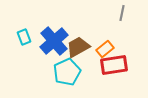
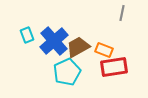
cyan rectangle: moved 3 px right, 2 px up
orange rectangle: moved 1 px left, 1 px down; rotated 60 degrees clockwise
red rectangle: moved 2 px down
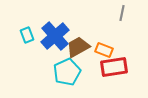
blue cross: moved 1 px right, 5 px up
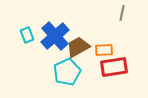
orange rectangle: rotated 24 degrees counterclockwise
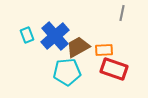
red rectangle: moved 2 px down; rotated 28 degrees clockwise
cyan pentagon: rotated 20 degrees clockwise
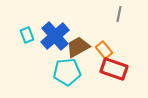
gray line: moved 3 px left, 1 px down
orange rectangle: rotated 54 degrees clockwise
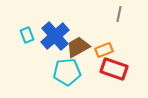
orange rectangle: rotated 72 degrees counterclockwise
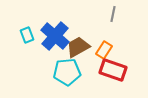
gray line: moved 6 px left
blue cross: rotated 8 degrees counterclockwise
orange rectangle: rotated 36 degrees counterclockwise
red rectangle: moved 1 px left, 1 px down
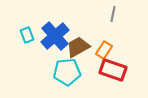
blue cross: rotated 8 degrees clockwise
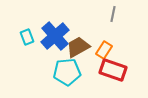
cyan rectangle: moved 2 px down
